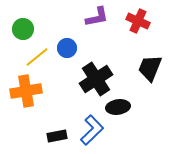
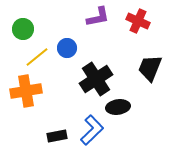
purple L-shape: moved 1 px right
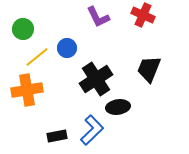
purple L-shape: rotated 75 degrees clockwise
red cross: moved 5 px right, 6 px up
black trapezoid: moved 1 px left, 1 px down
orange cross: moved 1 px right, 1 px up
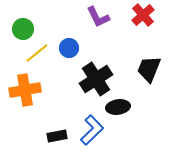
red cross: rotated 25 degrees clockwise
blue circle: moved 2 px right
yellow line: moved 4 px up
orange cross: moved 2 px left
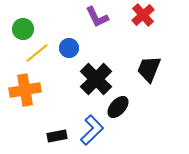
purple L-shape: moved 1 px left
black cross: rotated 12 degrees counterclockwise
black ellipse: rotated 40 degrees counterclockwise
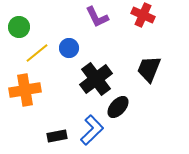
red cross: rotated 25 degrees counterclockwise
green circle: moved 4 px left, 2 px up
black cross: rotated 8 degrees clockwise
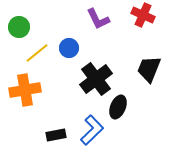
purple L-shape: moved 1 px right, 2 px down
black ellipse: rotated 20 degrees counterclockwise
black rectangle: moved 1 px left, 1 px up
